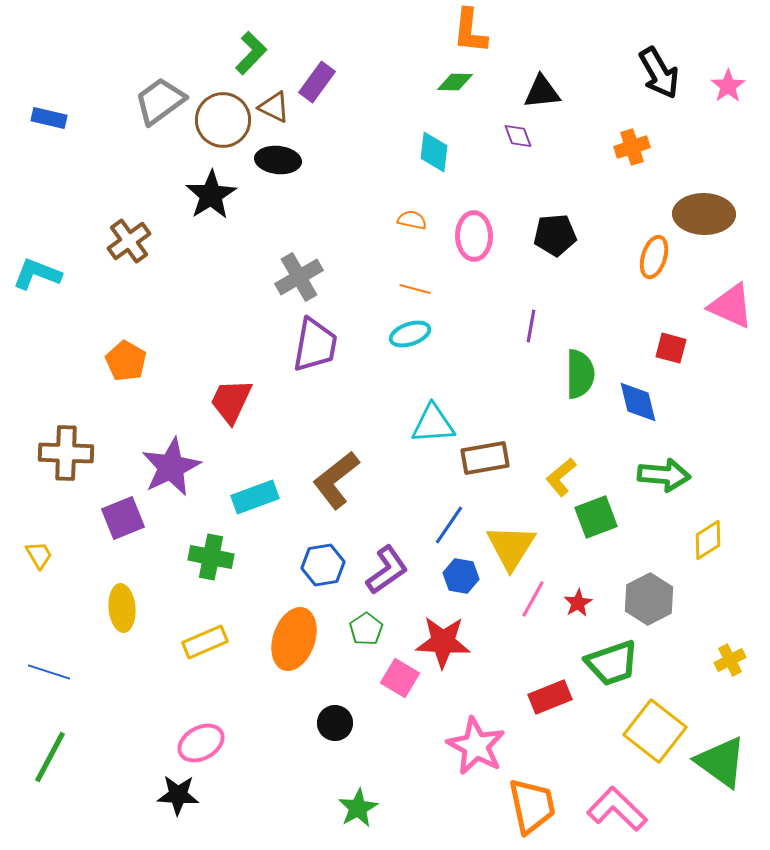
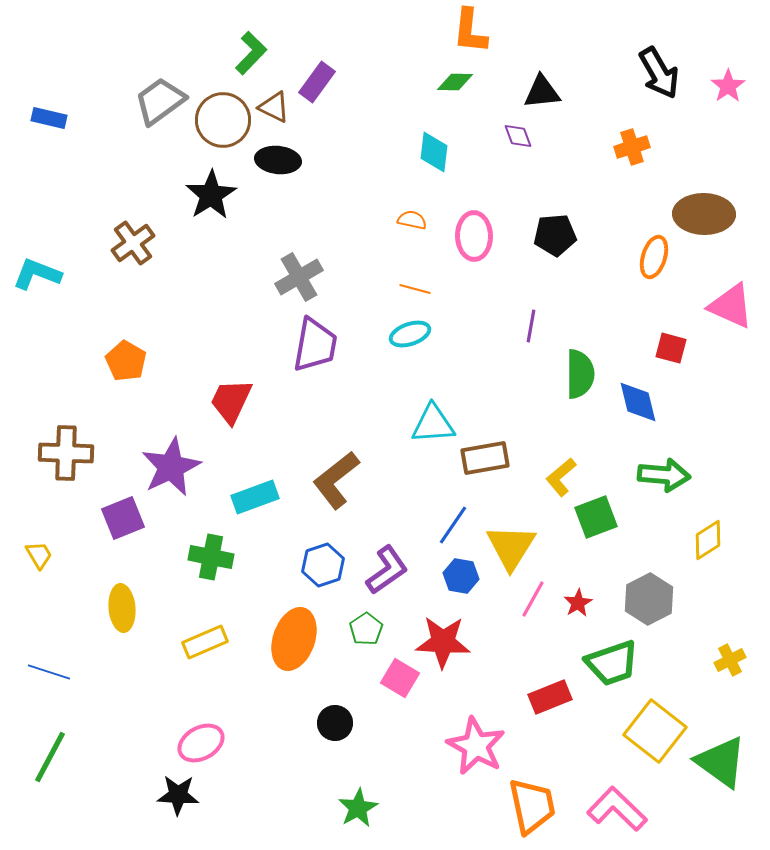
brown cross at (129, 241): moved 4 px right, 2 px down
blue line at (449, 525): moved 4 px right
blue hexagon at (323, 565): rotated 9 degrees counterclockwise
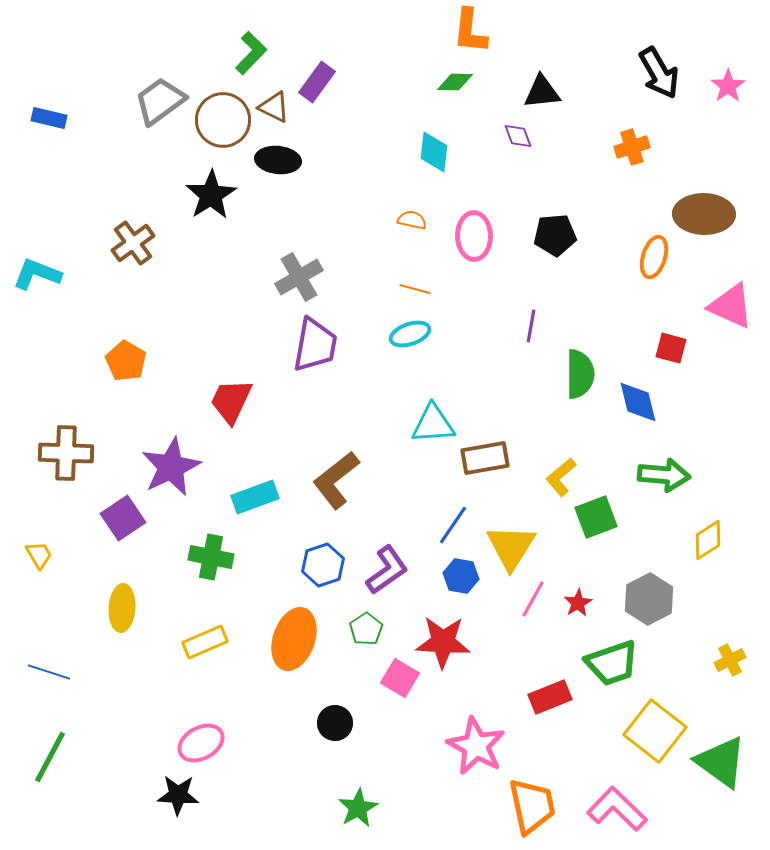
purple square at (123, 518): rotated 12 degrees counterclockwise
yellow ellipse at (122, 608): rotated 9 degrees clockwise
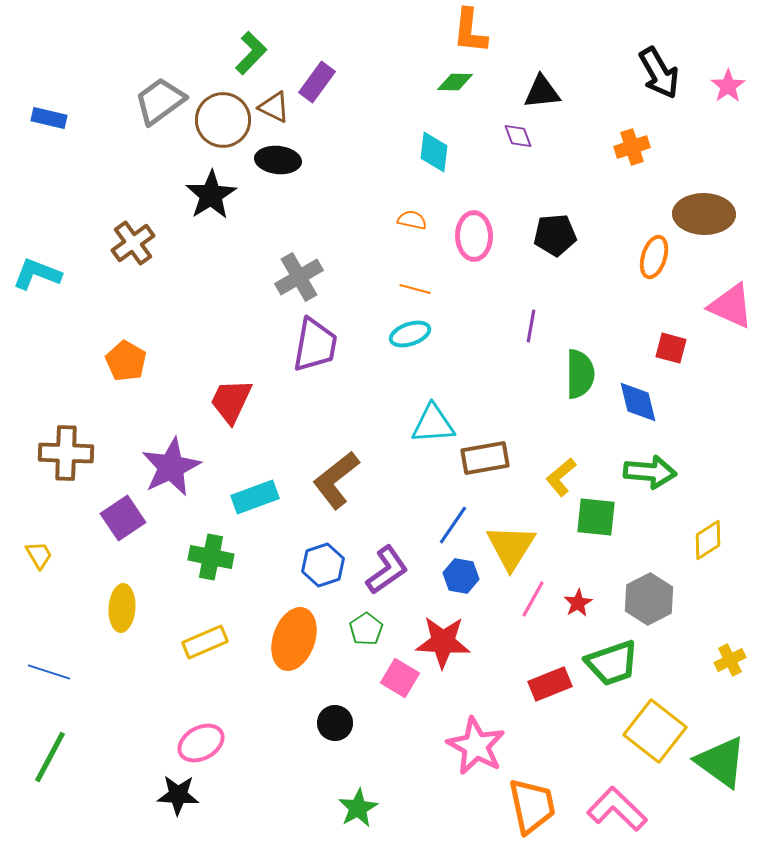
green arrow at (664, 475): moved 14 px left, 3 px up
green square at (596, 517): rotated 27 degrees clockwise
red rectangle at (550, 697): moved 13 px up
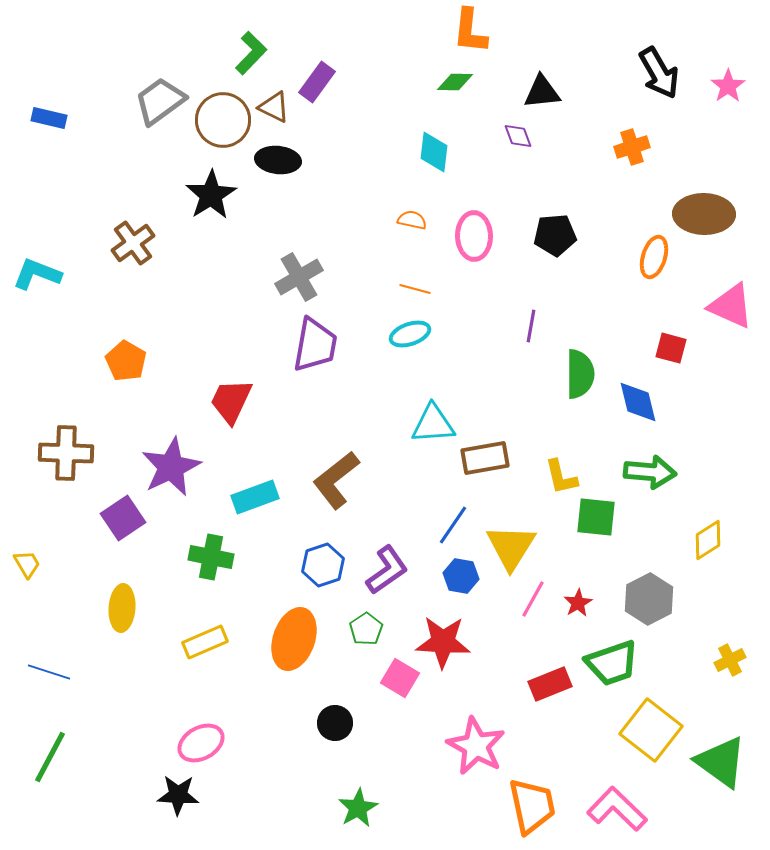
yellow L-shape at (561, 477): rotated 63 degrees counterclockwise
yellow trapezoid at (39, 555): moved 12 px left, 9 px down
yellow square at (655, 731): moved 4 px left, 1 px up
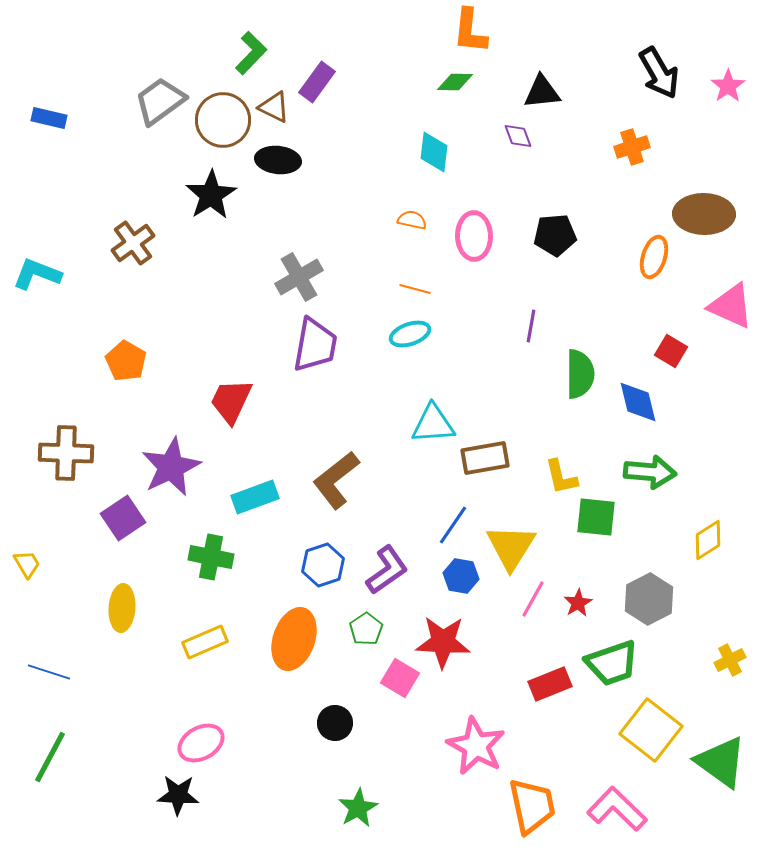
red square at (671, 348): moved 3 px down; rotated 16 degrees clockwise
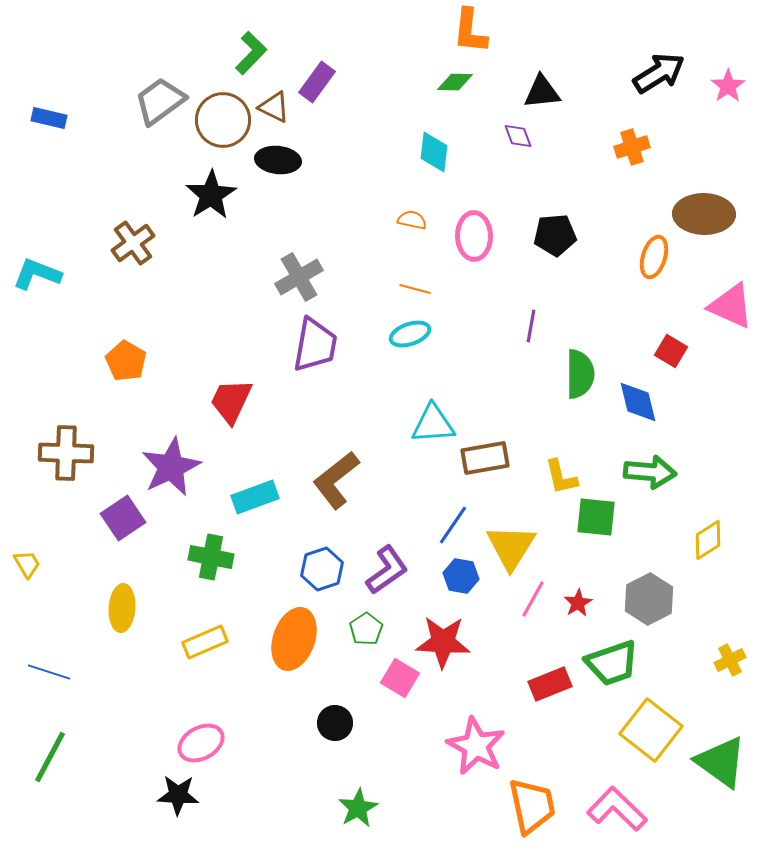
black arrow at (659, 73): rotated 92 degrees counterclockwise
blue hexagon at (323, 565): moved 1 px left, 4 px down
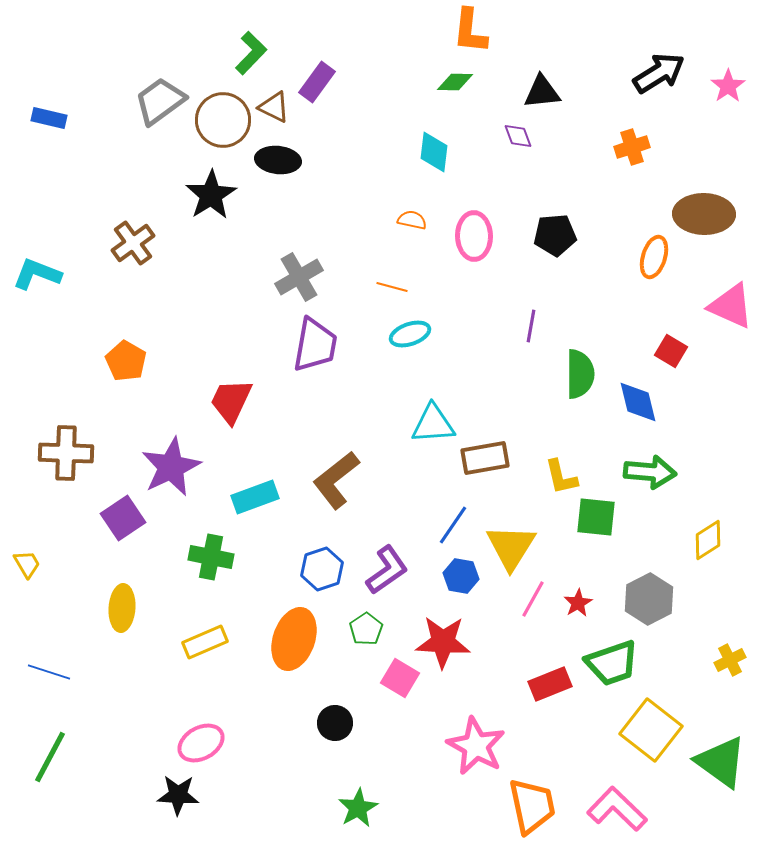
orange line at (415, 289): moved 23 px left, 2 px up
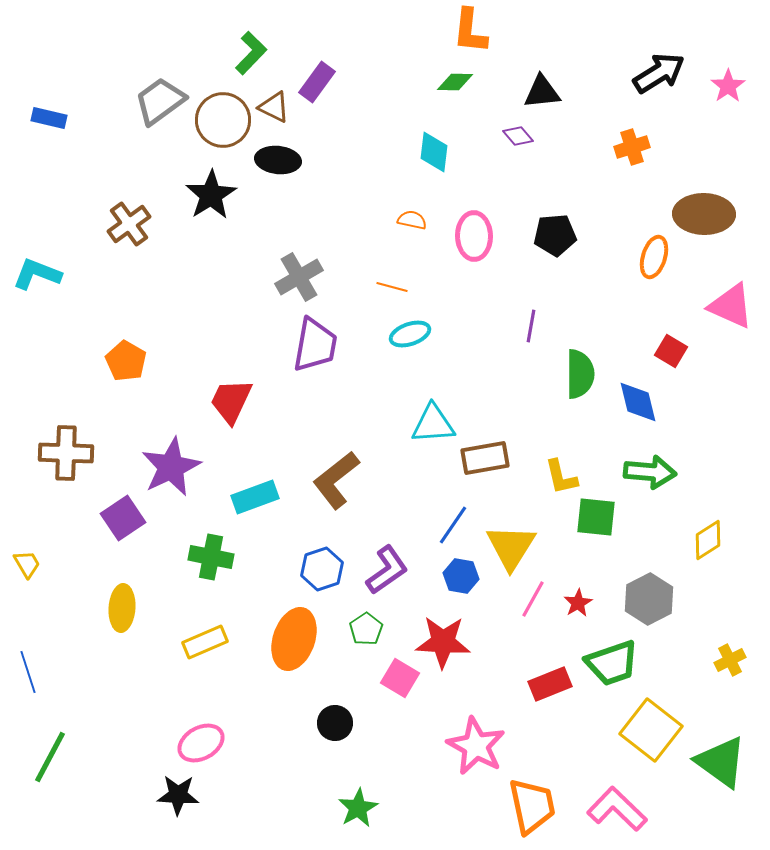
purple diamond at (518, 136): rotated 20 degrees counterclockwise
brown cross at (133, 243): moved 4 px left, 19 px up
blue line at (49, 672): moved 21 px left; rotated 54 degrees clockwise
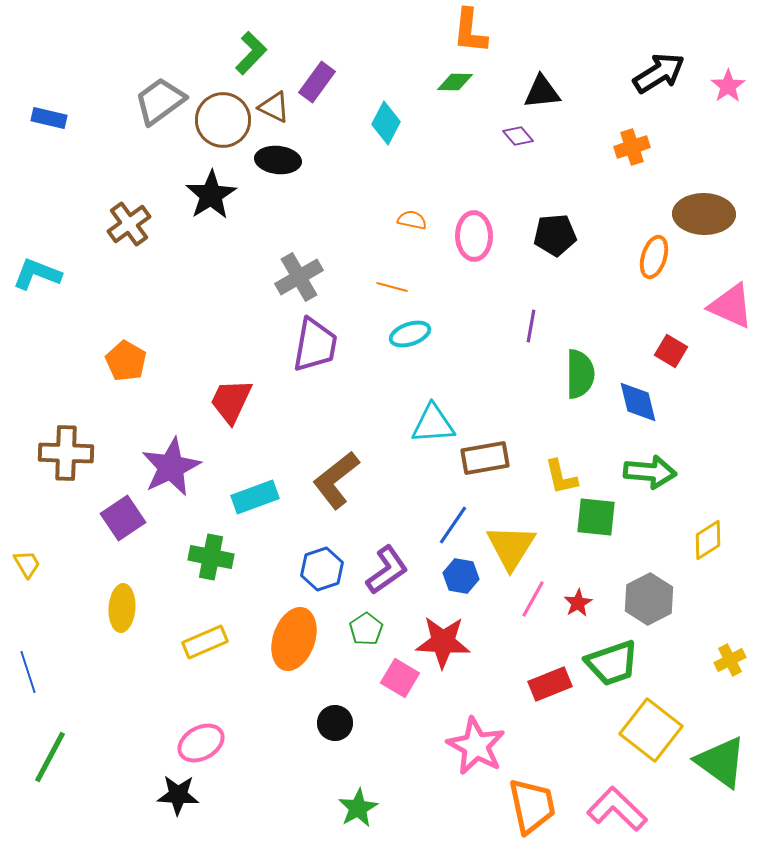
cyan diamond at (434, 152): moved 48 px left, 29 px up; rotated 21 degrees clockwise
